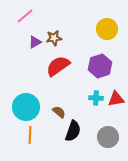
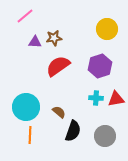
purple triangle: rotated 32 degrees clockwise
gray circle: moved 3 px left, 1 px up
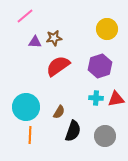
brown semicircle: rotated 80 degrees clockwise
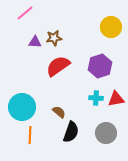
pink line: moved 3 px up
yellow circle: moved 4 px right, 2 px up
cyan circle: moved 4 px left
brown semicircle: rotated 80 degrees counterclockwise
black semicircle: moved 2 px left, 1 px down
gray circle: moved 1 px right, 3 px up
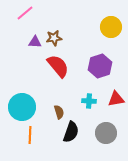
red semicircle: rotated 85 degrees clockwise
cyan cross: moved 7 px left, 3 px down
brown semicircle: rotated 32 degrees clockwise
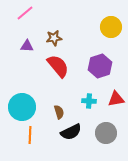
purple triangle: moved 8 px left, 4 px down
black semicircle: rotated 45 degrees clockwise
